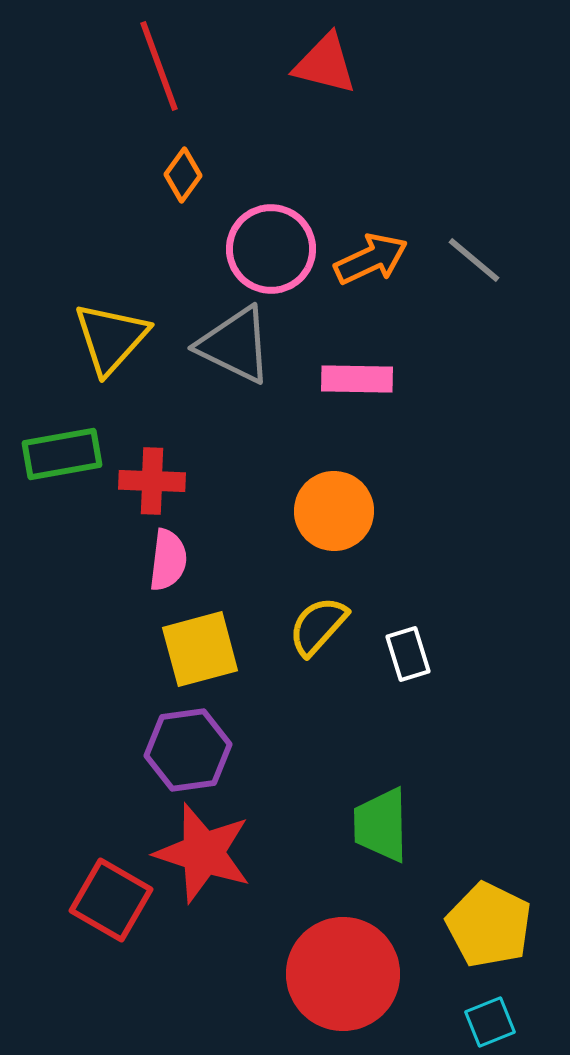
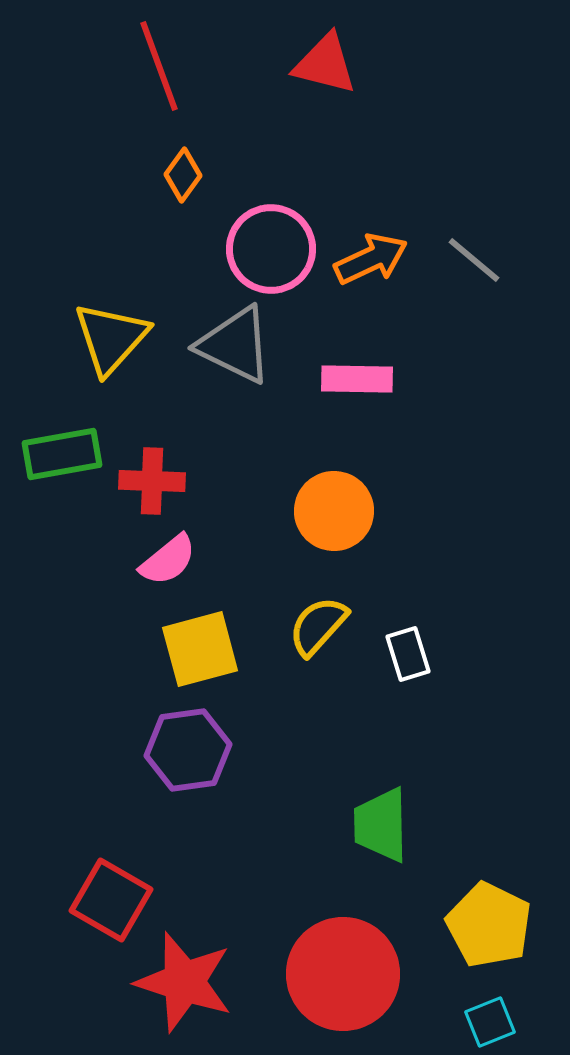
pink semicircle: rotated 44 degrees clockwise
red star: moved 19 px left, 129 px down
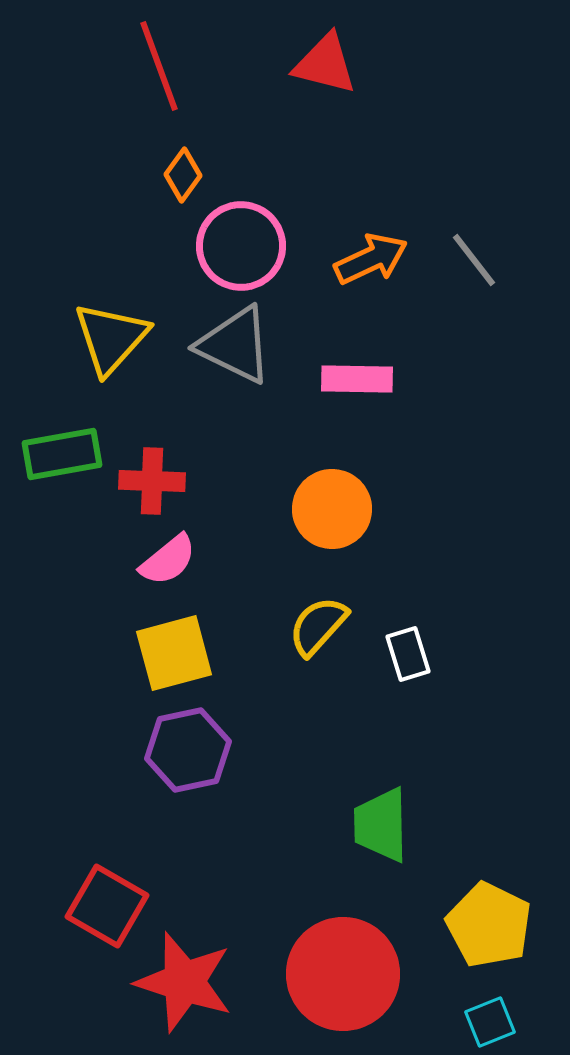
pink circle: moved 30 px left, 3 px up
gray line: rotated 12 degrees clockwise
orange circle: moved 2 px left, 2 px up
yellow square: moved 26 px left, 4 px down
purple hexagon: rotated 4 degrees counterclockwise
red square: moved 4 px left, 6 px down
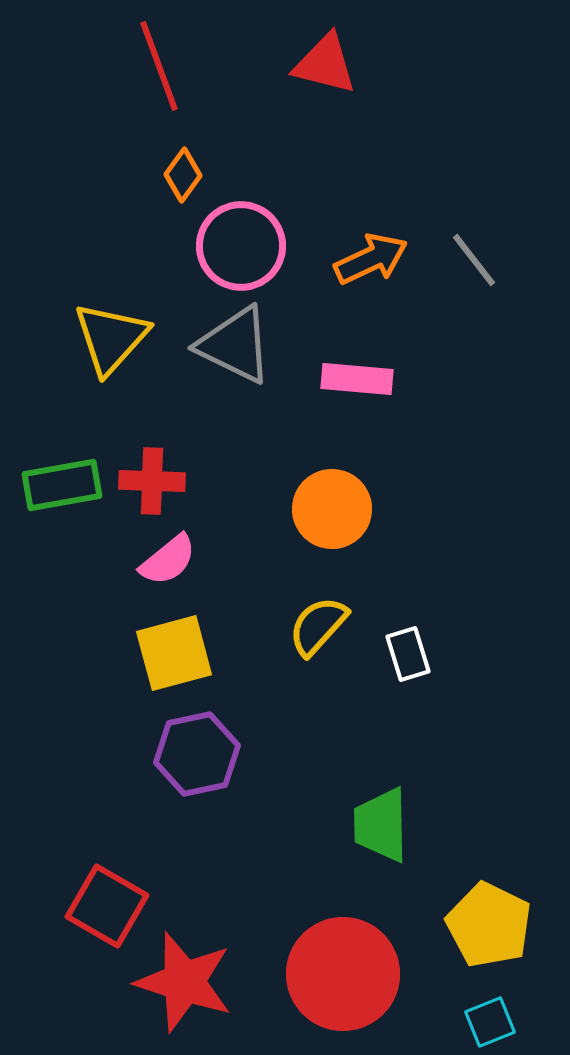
pink rectangle: rotated 4 degrees clockwise
green rectangle: moved 31 px down
purple hexagon: moved 9 px right, 4 px down
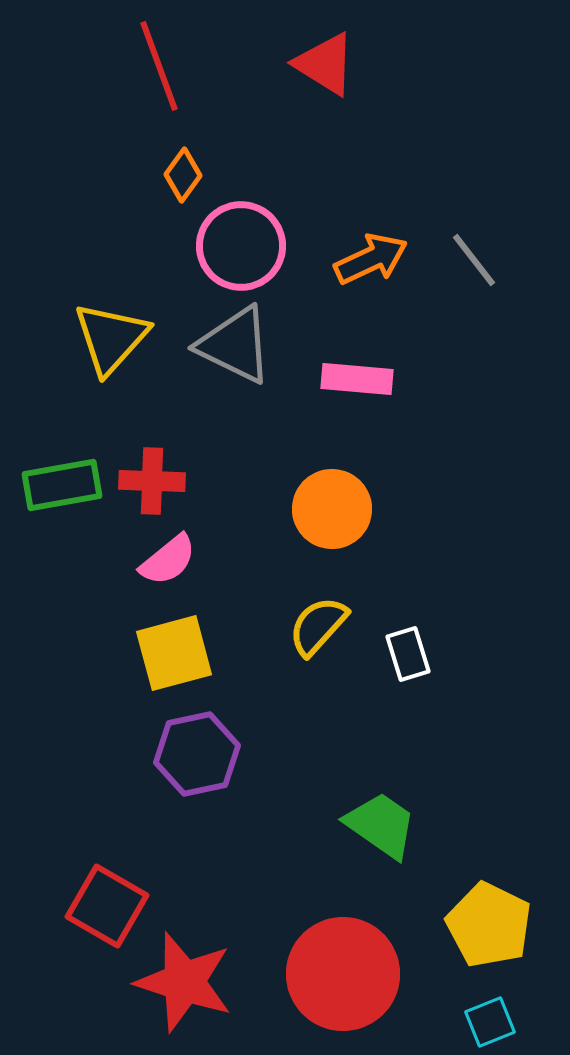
red triangle: rotated 18 degrees clockwise
green trapezoid: rotated 126 degrees clockwise
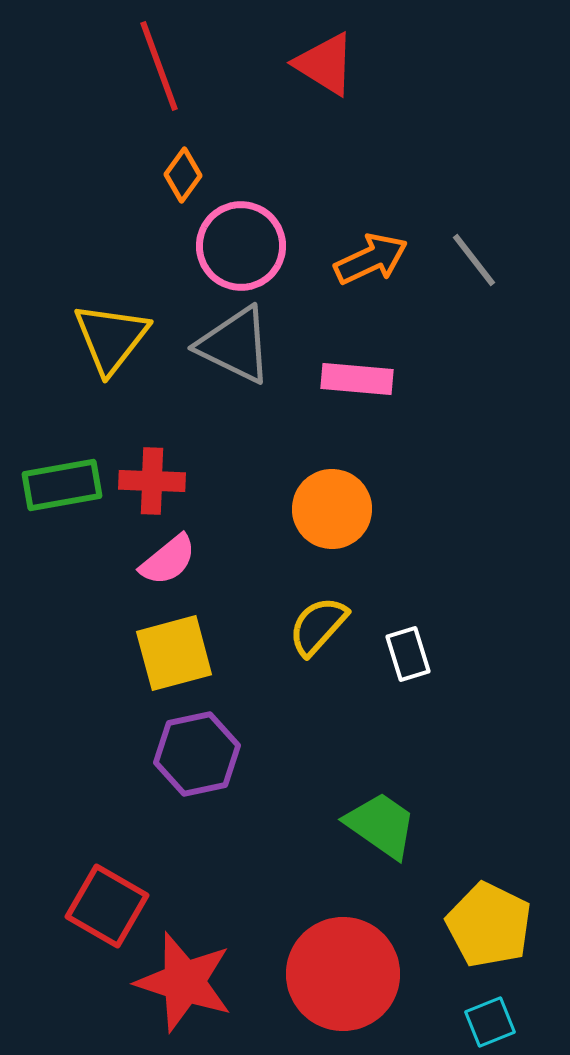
yellow triangle: rotated 4 degrees counterclockwise
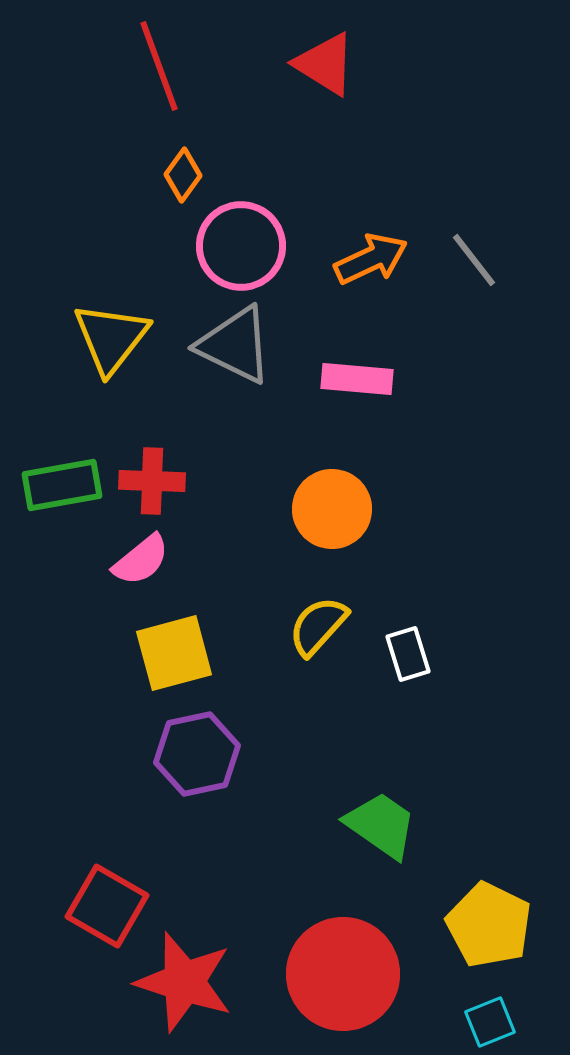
pink semicircle: moved 27 px left
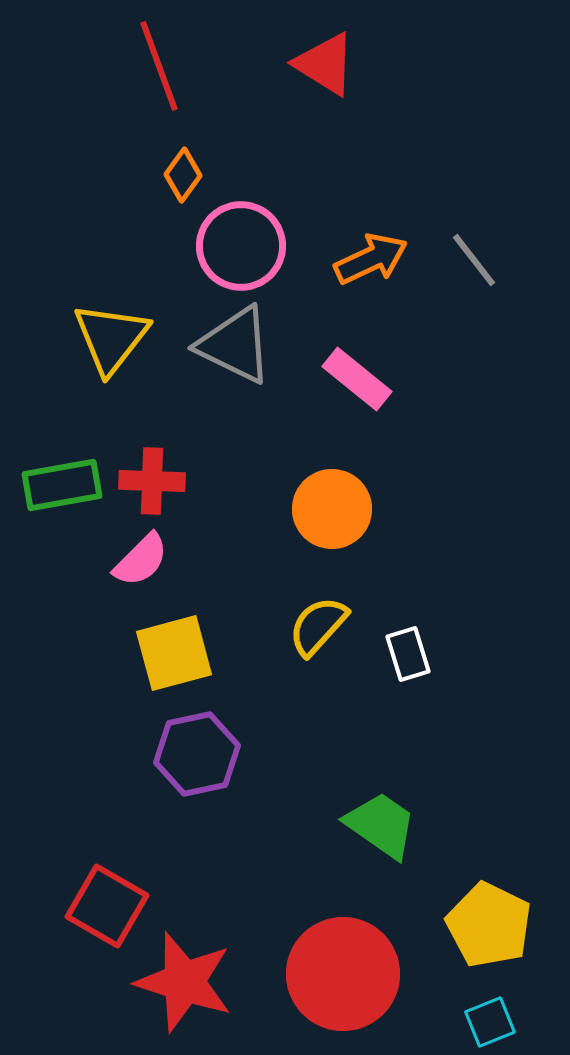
pink rectangle: rotated 34 degrees clockwise
pink semicircle: rotated 6 degrees counterclockwise
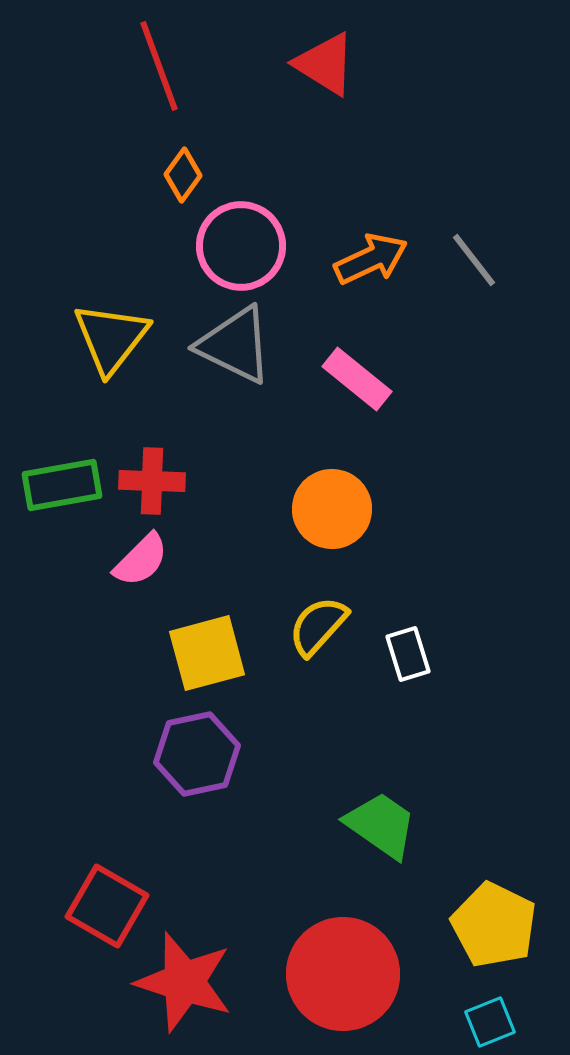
yellow square: moved 33 px right
yellow pentagon: moved 5 px right
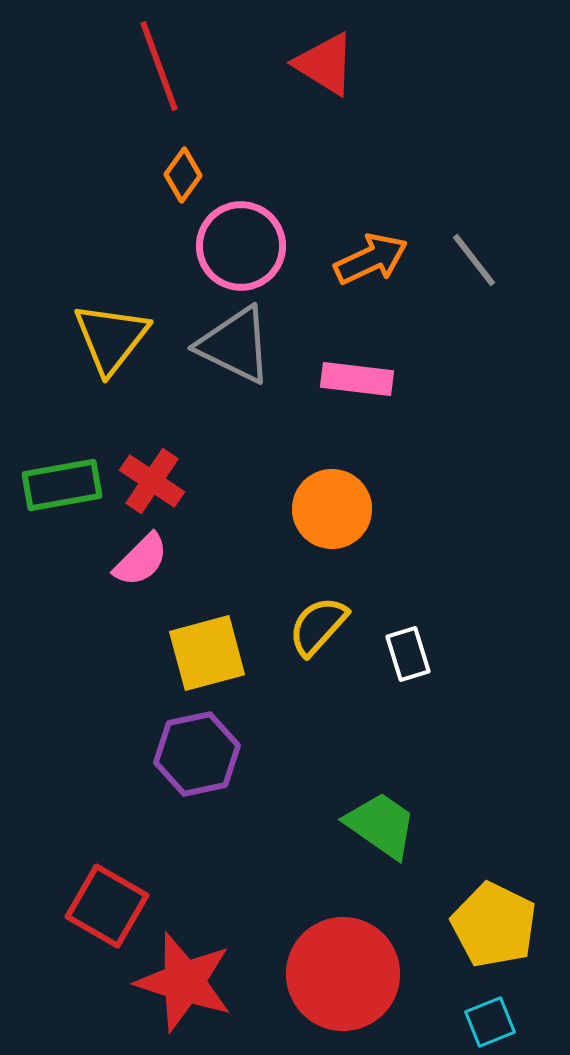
pink rectangle: rotated 32 degrees counterclockwise
red cross: rotated 32 degrees clockwise
